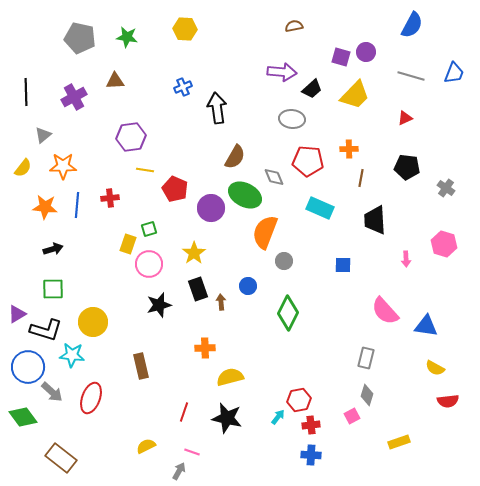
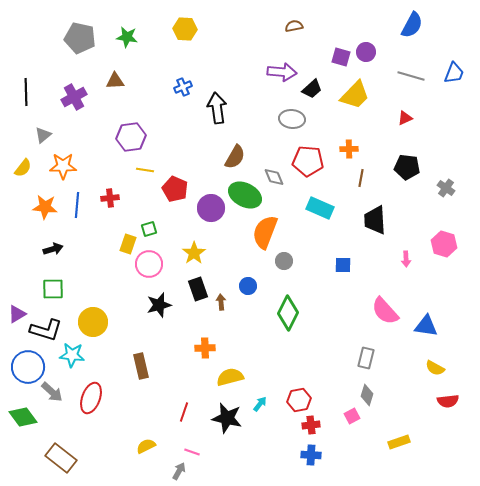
cyan arrow at (278, 417): moved 18 px left, 13 px up
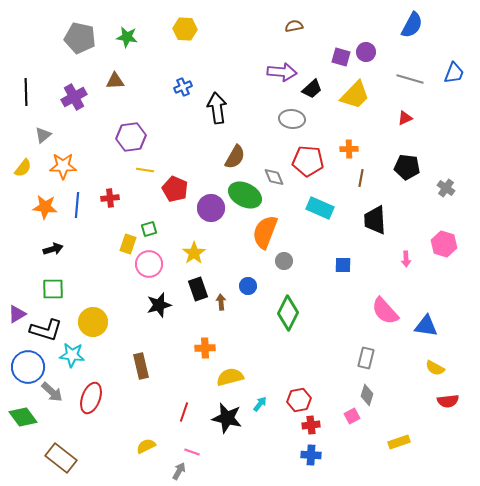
gray line at (411, 76): moved 1 px left, 3 px down
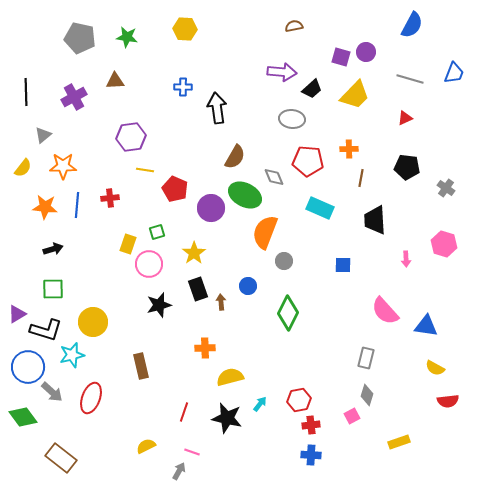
blue cross at (183, 87): rotated 24 degrees clockwise
green square at (149, 229): moved 8 px right, 3 px down
cyan star at (72, 355): rotated 20 degrees counterclockwise
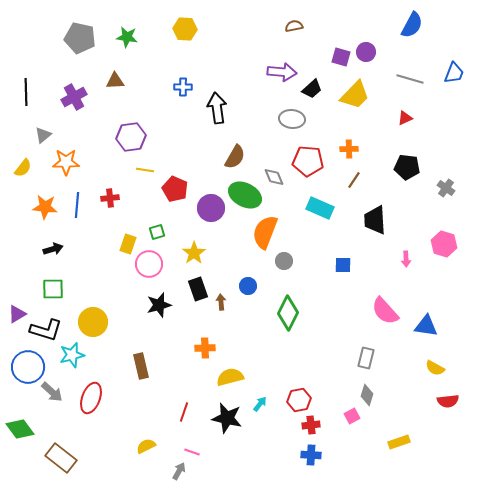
orange star at (63, 166): moved 3 px right, 4 px up
brown line at (361, 178): moved 7 px left, 2 px down; rotated 24 degrees clockwise
green diamond at (23, 417): moved 3 px left, 12 px down
